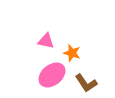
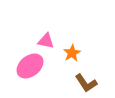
orange star: rotated 24 degrees clockwise
pink ellipse: moved 22 px left, 9 px up
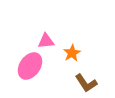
pink triangle: rotated 18 degrees counterclockwise
pink ellipse: rotated 16 degrees counterclockwise
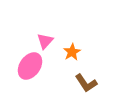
pink triangle: moved 1 px left; rotated 42 degrees counterclockwise
orange star: moved 1 px up
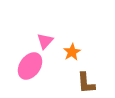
brown L-shape: rotated 30 degrees clockwise
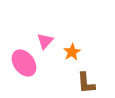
pink ellipse: moved 6 px left, 3 px up; rotated 72 degrees counterclockwise
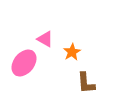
pink triangle: moved 2 px up; rotated 42 degrees counterclockwise
pink ellipse: rotated 76 degrees clockwise
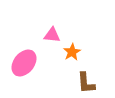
pink triangle: moved 7 px right, 4 px up; rotated 24 degrees counterclockwise
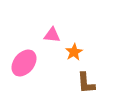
orange star: moved 2 px right
